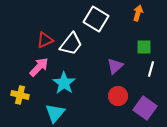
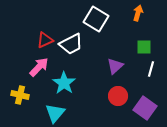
white trapezoid: rotated 25 degrees clockwise
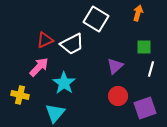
white trapezoid: moved 1 px right
purple square: rotated 35 degrees clockwise
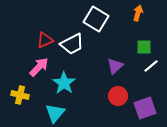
white line: moved 3 px up; rotated 35 degrees clockwise
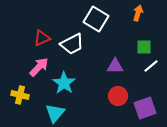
red triangle: moved 3 px left, 2 px up
purple triangle: rotated 42 degrees clockwise
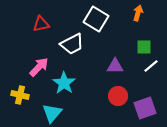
red triangle: moved 1 px left, 14 px up; rotated 12 degrees clockwise
cyan triangle: moved 3 px left
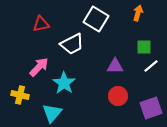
purple square: moved 6 px right
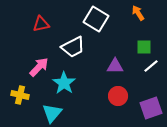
orange arrow: rotated 49 degrees counterclockwise
white trapezoid: moved 1 px right, 3 px down
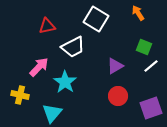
red triangle: moved 6 px right, 2 px down
green square: rotated 21 degrees clockwise
purple triangle: rotated 30 degrees counterclockwise
cyan star: moved 1 px right, 1 px up
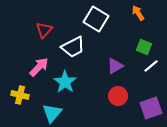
red triangle: moved 3 px left, 4 px down; rotated 36 degrees counterclockwise
